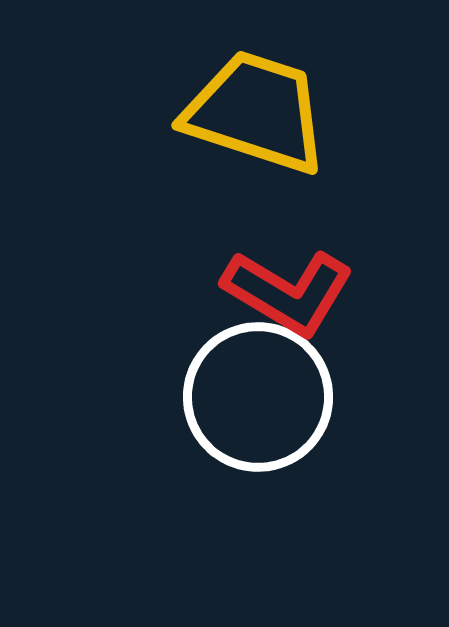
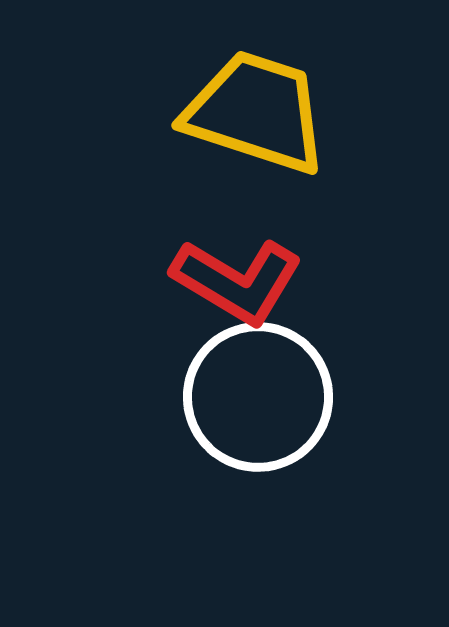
red L-shape: moved 51 px left, 11 px up
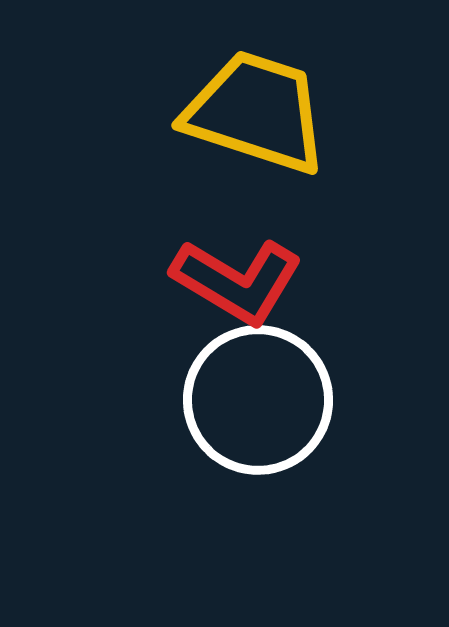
white circle: moved 3 px down
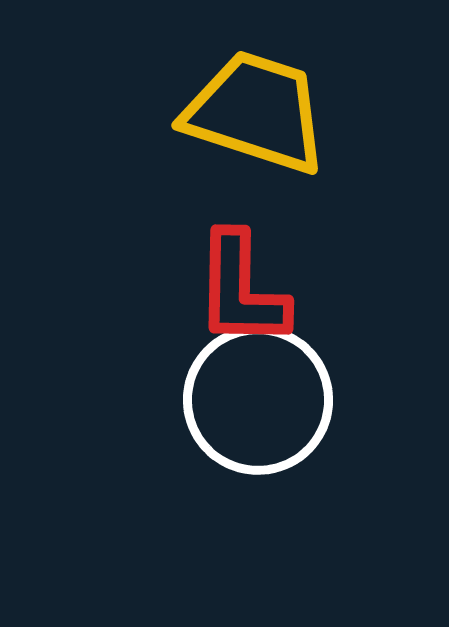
red L-shape: moved 4 px right, 9 px down; rotated 60 degrees clockwise
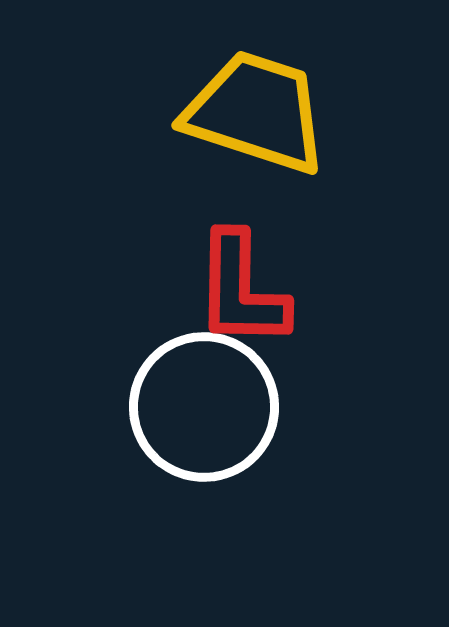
white circle: moved 54 px left, 7 px down
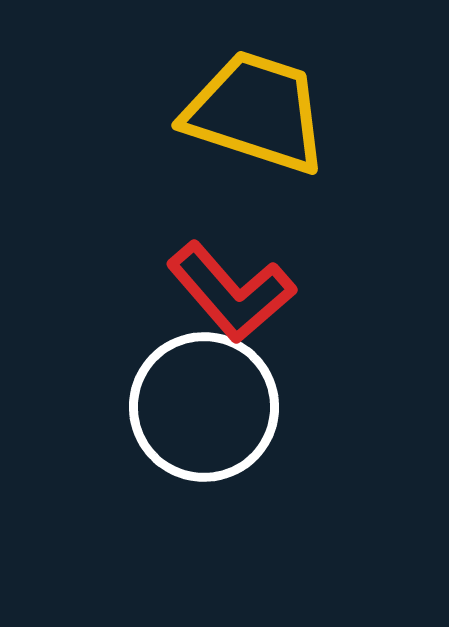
red L-shape: moved 10 px left, 2 px down; rotated 42 degrees counterclockwise
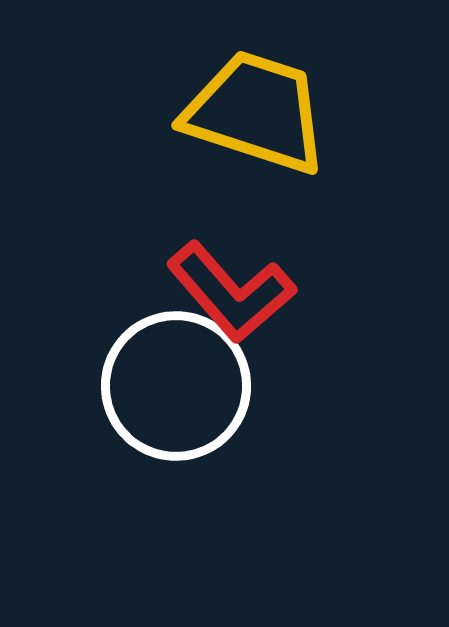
white circle: moved 28 px left, 21 px up
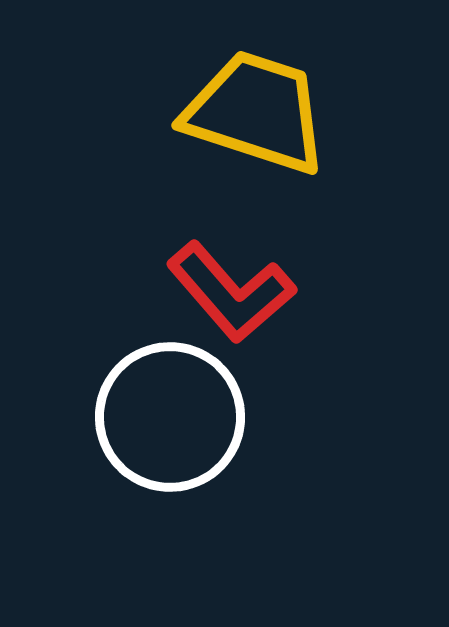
white circle: moved 6 px left, 31 px down
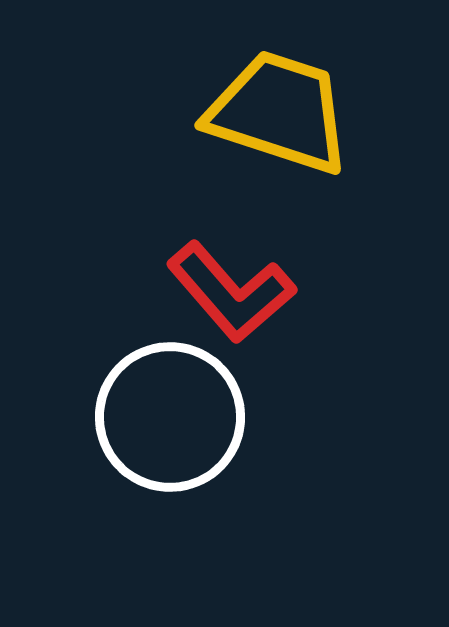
yellow trapezoid: moved 23 px right
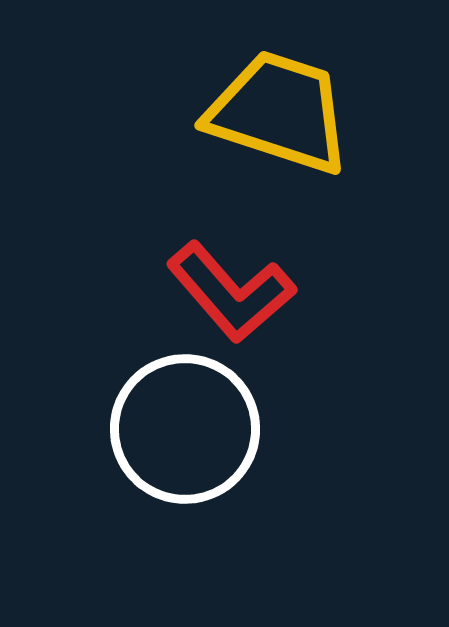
white circle: moved 15 px right, 12 px down
